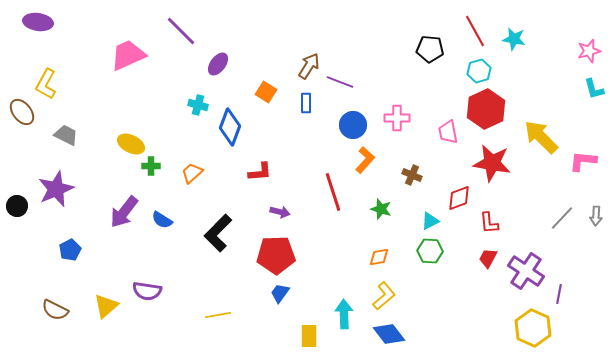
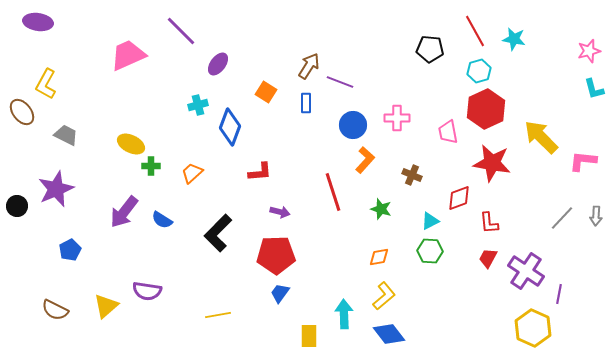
cyan cross at (198, 105): rotated 30 degrees counterclockwise
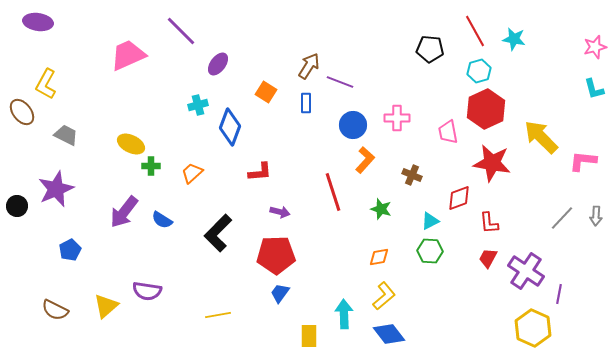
pink star at (589, 51): moved 6 px right, 4 px up
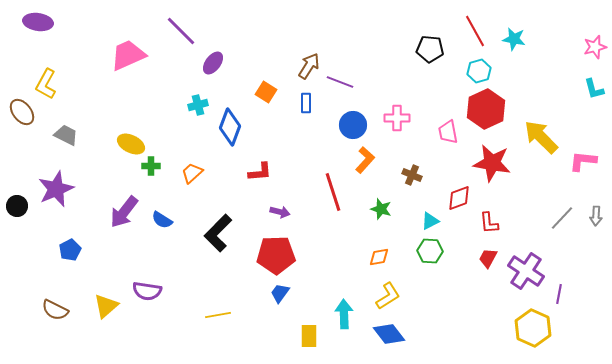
purple ellipse at (218, 64): moved 5 px left, 1 px up
yellow L-shape at (384, 296): moved 4 px right; rotated 8 degrees clockwise
